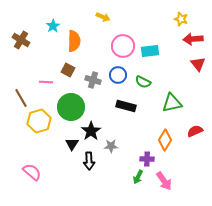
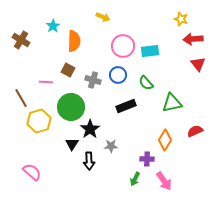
green semicircle: moved 3 px right, 1 px down; rotated 21 degrees clockwise
black rectangle: rotated 36 degrees counterclockwise
black star: moved 1 px left, 2 px up
green arrow: moved 3 px left, 2 px down
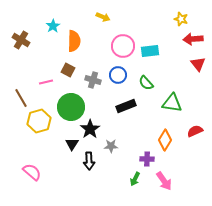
pink line: rotated 16 degrees counterclockwise
green triangle: rotated 20 degrees clockwise
